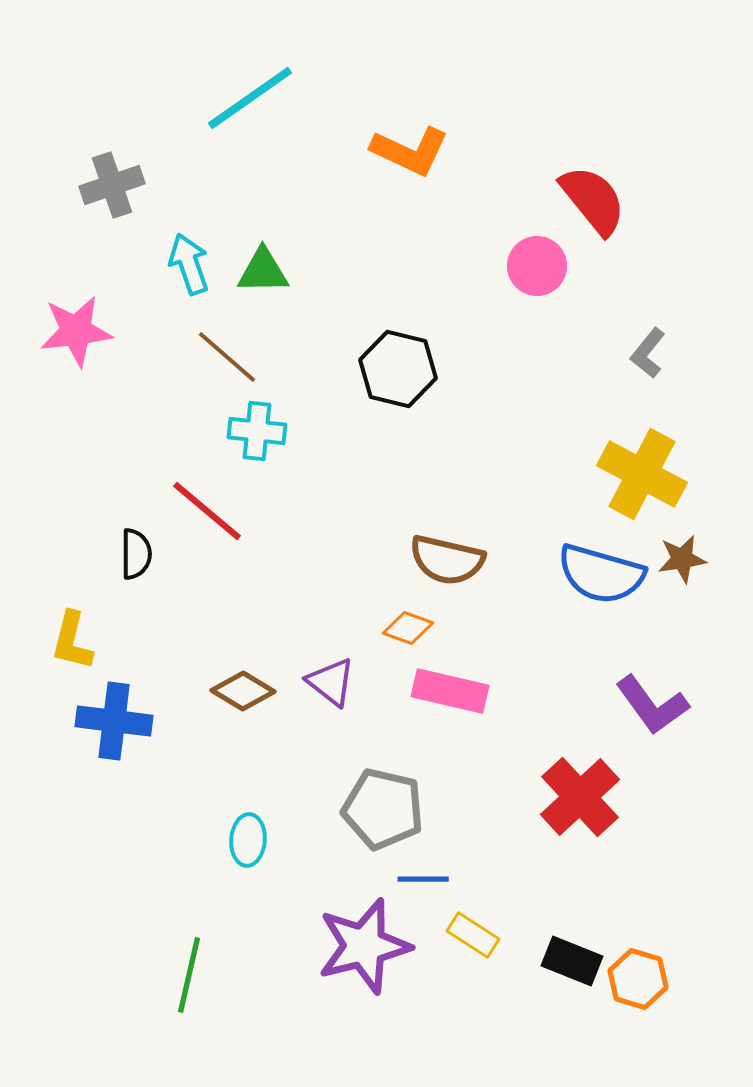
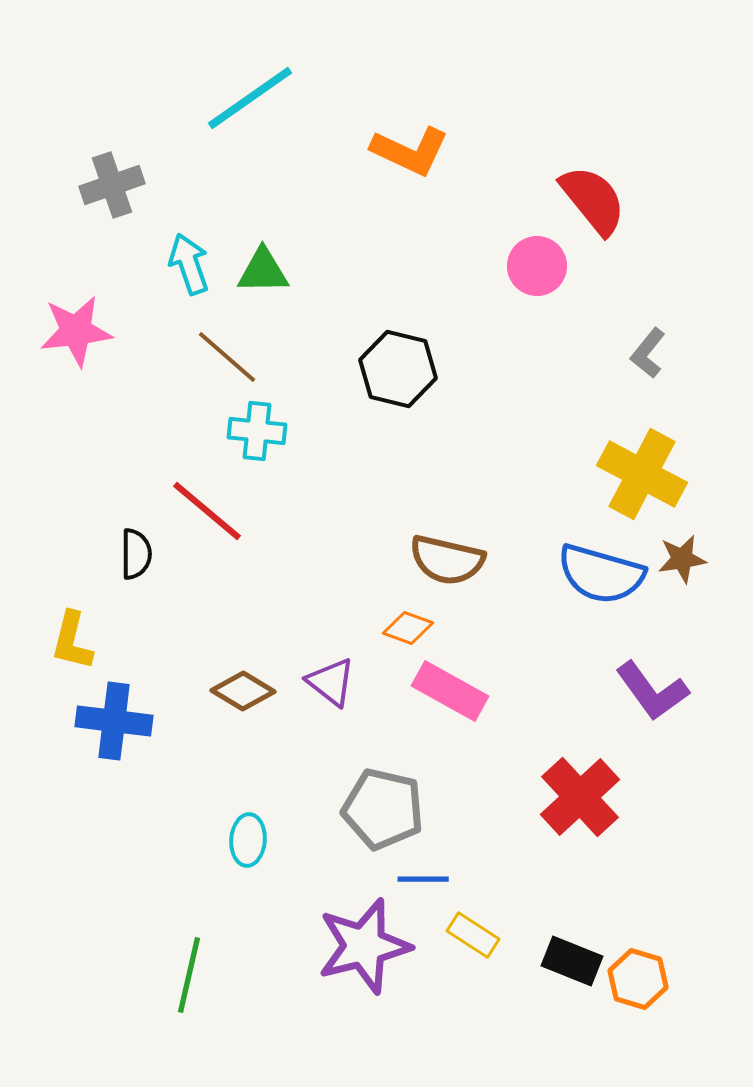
pink rectangle: rotated 16 degrees clockwise
purple L-shape: moved 14 px up
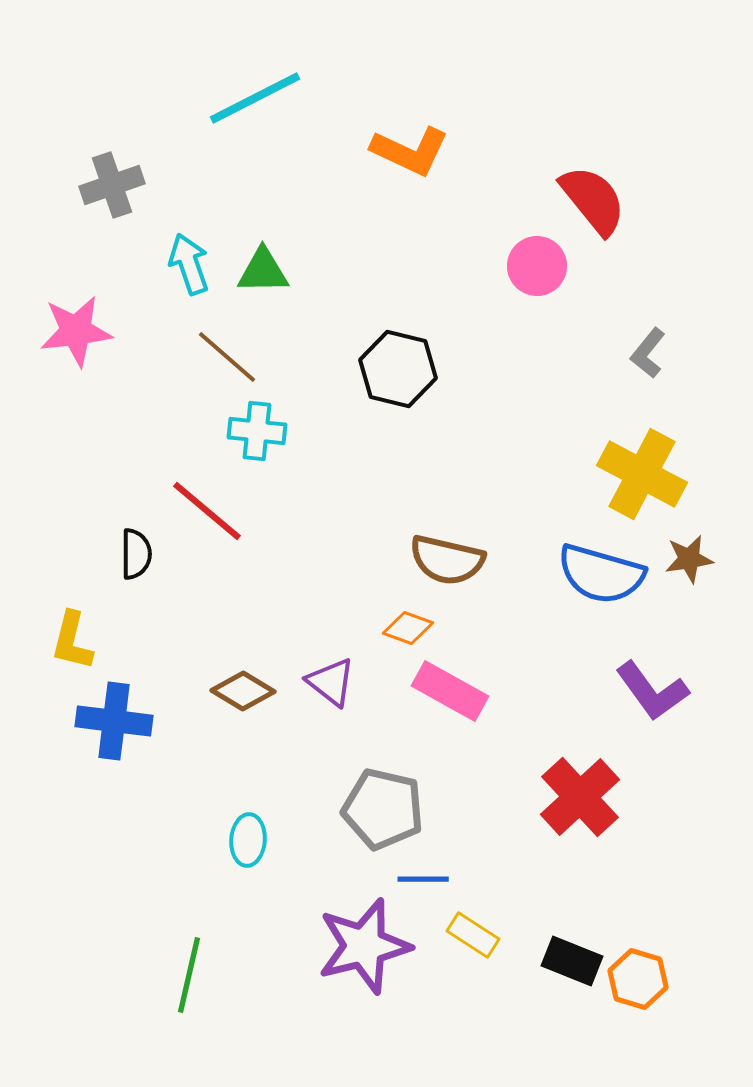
cyan line: moved 5 px right; rotated 8 degrees clockwise
brown star: moved 7 px right
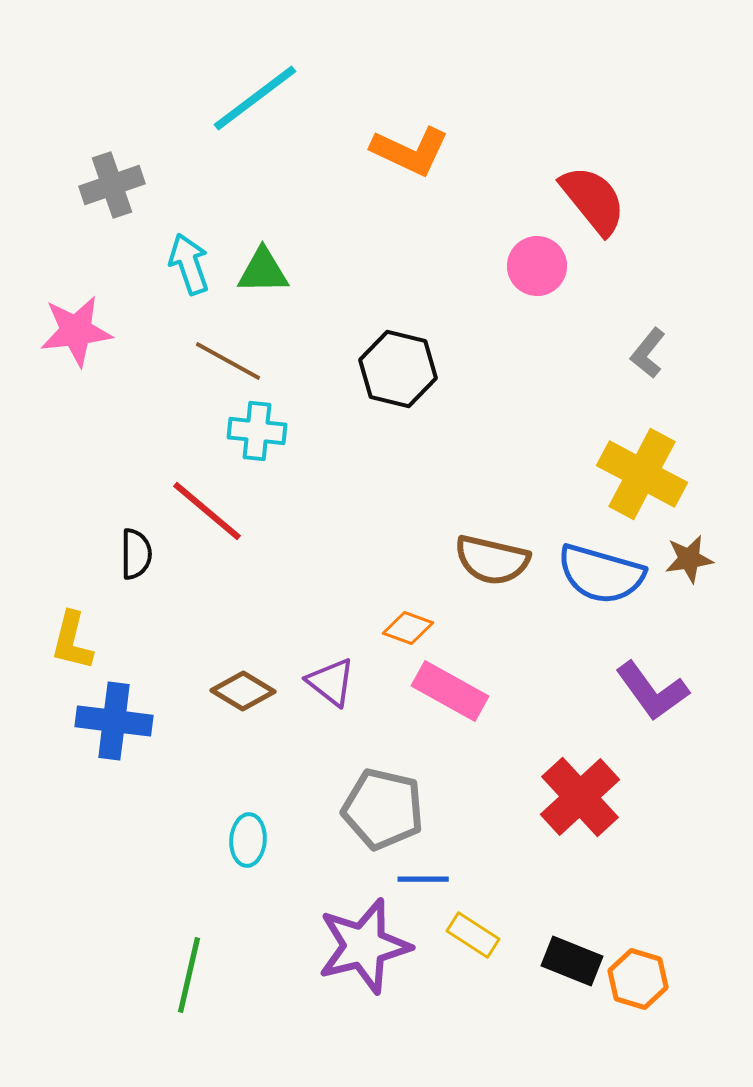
cyan line: rotated 10 degrees counterclockwise
brown line: moved 1 px right, 4 px down; rotated 12 degrees counterclockwise
brown semicircle: moved 45 px right
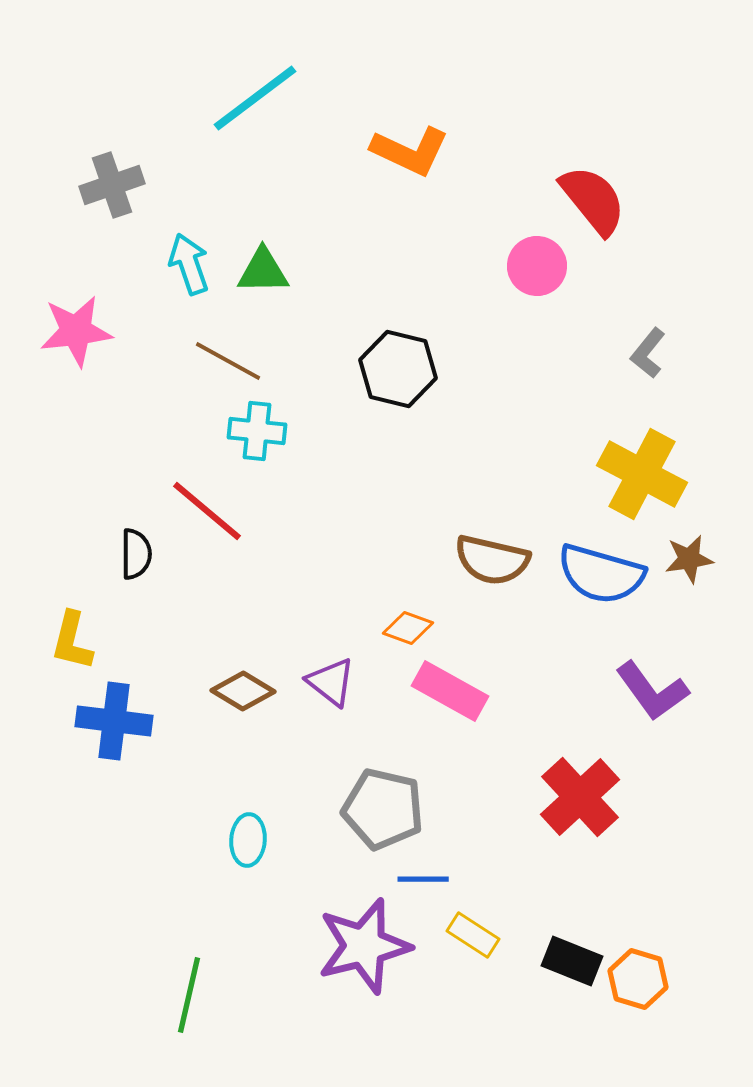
green line: moved 20 px down
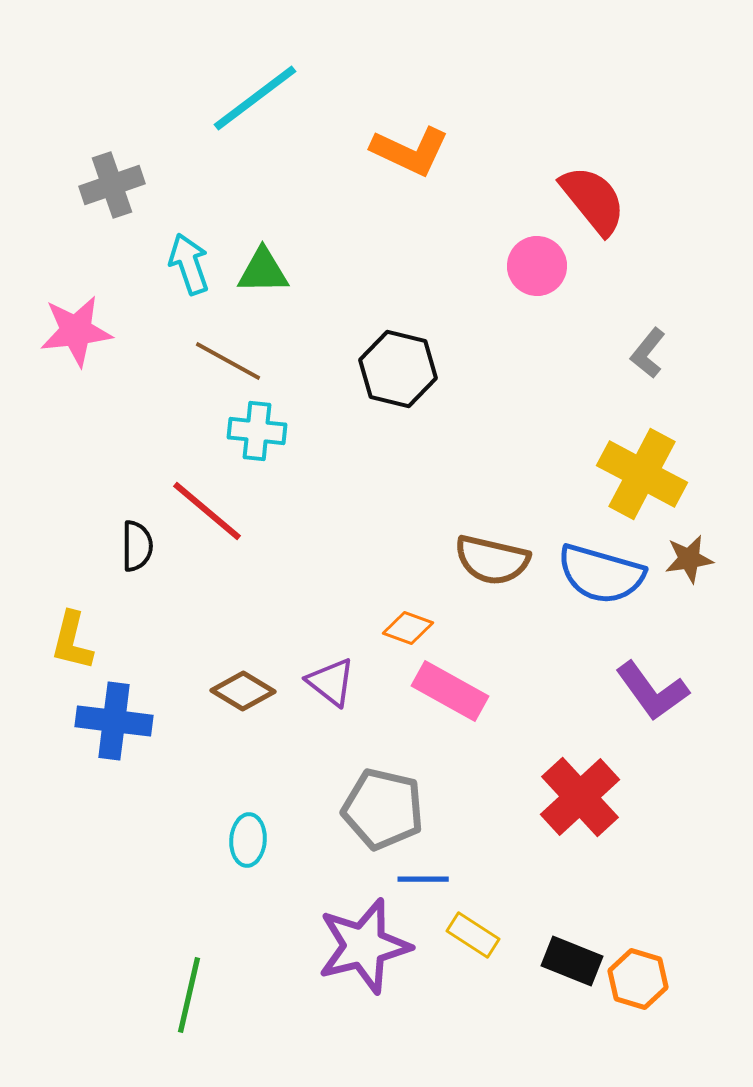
black semicircle: moved 1 px right, 8 px up
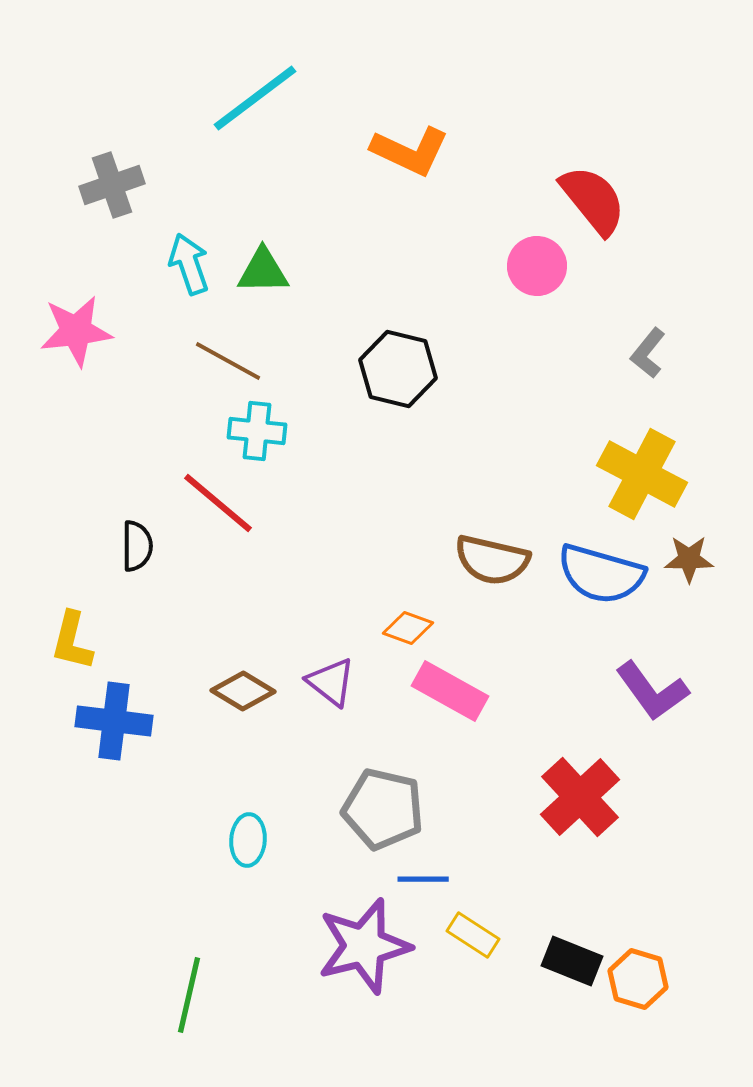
red line: moved 11 px right, 8 px up
brown star: rotated 9 degrees clockwise
